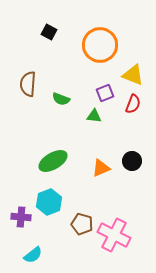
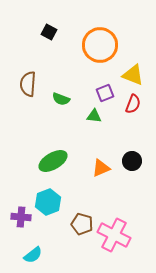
cyan hexagon: moved 1 px left
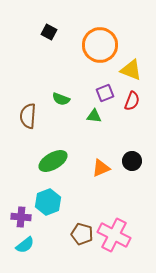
yellow triangle: moved 2 px left, 5 px up
brown semicircle: moved 32 px down
red semicircle: moved 1 px left, 3 px up
brown pentagon: moved 10 px down
cyan semicircle: moved 8 px left, 10 px up
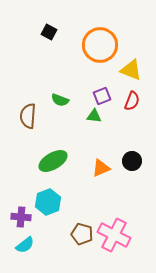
purple square: moved 3 px left, 3 px down
green semicircle: moved 1 px left, 1 px down
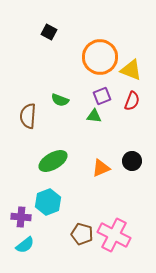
orange circle: moved 12 px down
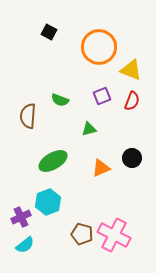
orange circle: moved 1 px left, 10 px up
green triangle: moved 5 px left, 13 px down; rotated 21 degrees counterclockwise
black circle: moved 3 px up
purple cross: rotated 30 degrees counterclockwise
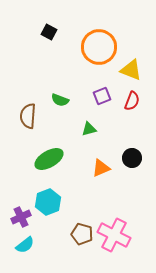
green ellipse: moved 4 px left, 2 px up
